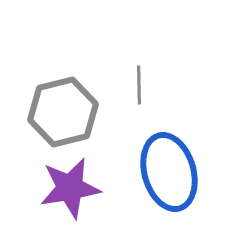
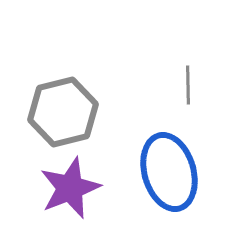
gray line: moved 49 px right
purple star: rotated 12 degrees counterclockwise
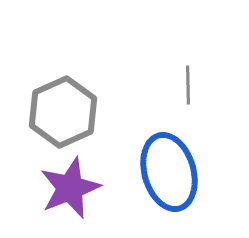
gray hexagon: rotated 10 degrees counterclockwise
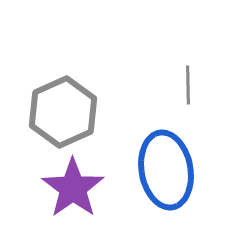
blue ellipse: moved 3 px left, 2 px up; rotated 6 degrees clockwise
purple star: moved 3 px right; rotated 14 degrees counterclockwise
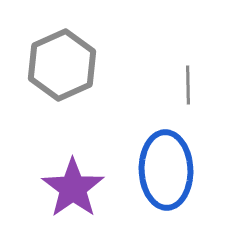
gray hexagon: moved 1 px left, 47 px up
blue ellipse: rotated 8 degrees clockwise
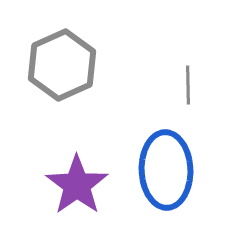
purple star: moved 4 px right, 3 px up
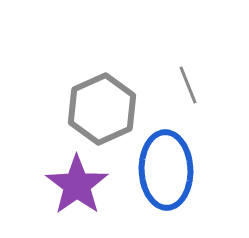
gray hexagon: moved 40 px right, 44 px down
gray line: rotated 21 degrees counterclockwise
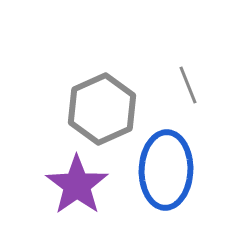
blue ellipse: rotated 4 degrees clockwise
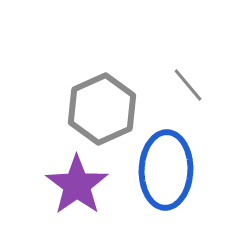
gray line: rotated 18 degrees counterclockwise
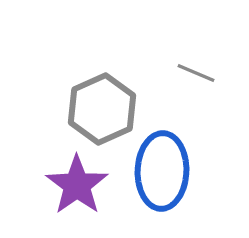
gray line: moved 8 px right, 12 px up; rotated 27 degrees counterclockwise
blue ellipse: moved 4 px left, 1 px down
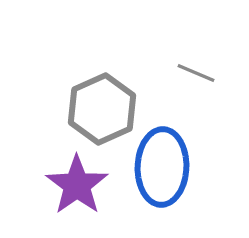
blue ellipse: moved 4 px up
